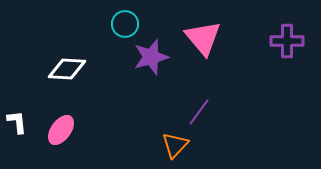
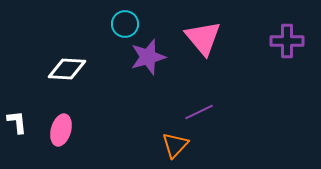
purple star: moved 3 px left
purple line: rotated 28 degrees clockwise
pink ellipse: rotated 20 degrees counterclockwise
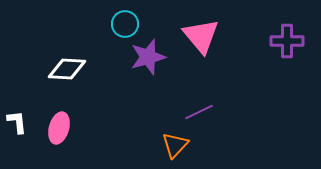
pink triangle: moved 2 px left, 2 px up
pink ellipse: moved 2 px left, 2 px up
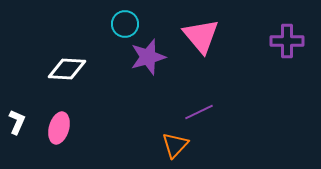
white L-shape: rotated 30 degrees clockwise
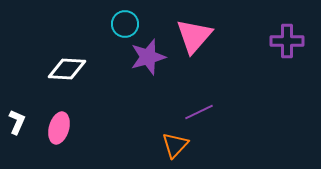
pink triangle: moved 7 px left; rotated 21 degrees clockwise
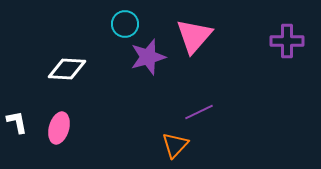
white L-shape: rotated 35 degrees counterclockwise
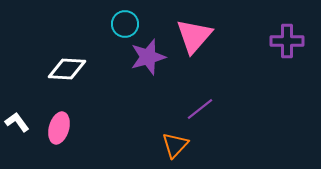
purple line: moved 1 px right, 3 px up; rotated 12 degrees counterclockwise
white L-shape: rotated 25 degrees counterclockwise
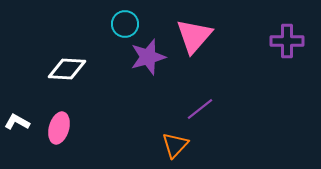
white L-shape: rotated 25 degrees counterclockwise
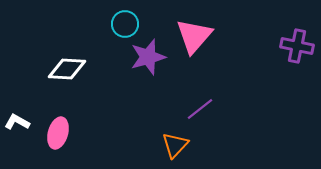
purple cross: moved 10 px right, 5 px down; rotated 12 degrees clockwise
pink ellipse: moved 1 px left, 5 px down
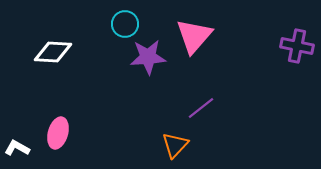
purple star: rotated 12 degrees clockwise
white diamond: moved 14 px left, 17 px up
purple line: moved 1 px right, 1 px up
white L-shape: moved 26 px down
